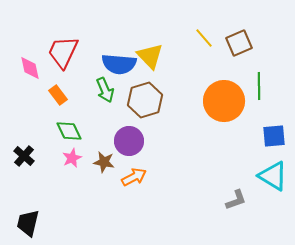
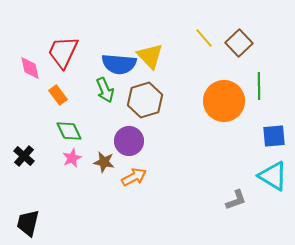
brown square: rotated 20 degrees counterclockwise
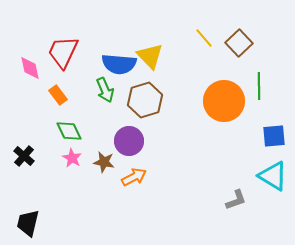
pink star: rotated 18 degrees counterclockwise
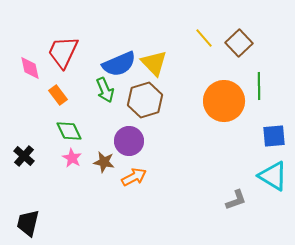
yellow triangle: moved 4 px right, 7 px down
blue semicircle: rotated 28 degrees counterclockwise
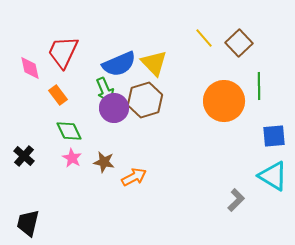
purple circle: moved 15 px left, 33 px up
gray L-shape: rotated 25 degrees counterclockwise
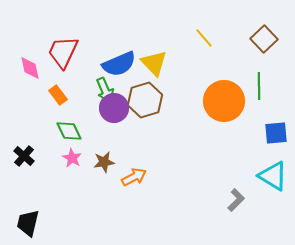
brown square: moved 25 px right, 4 px up
blue square: moved 2 px right, 3 px up
brown star: rotated 20 degrees counterclockwise
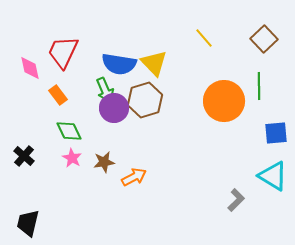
blue semicircle: rotated 32 degrees clockwise
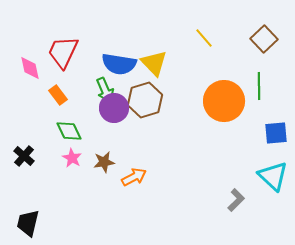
cyan triangle: rotated 12 degrees clockwise
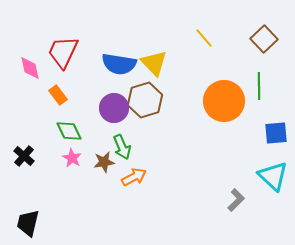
green arrow: moved 17 px right, 57 px down
